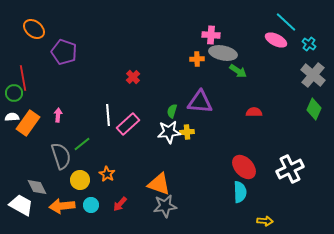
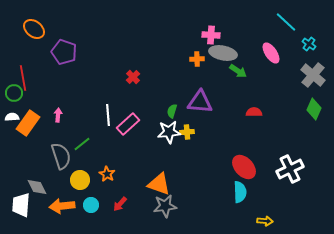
pink ellipse: moved 5 px left, 13 px down; rotated 30 degrees clockwise
white trapezoid: rotated 115 degrees counterclockwise
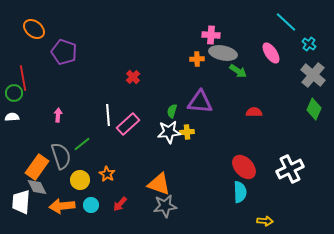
orange rectangle: moved 9 px right, 44 px down
white trapezoid: moved 3 px up
